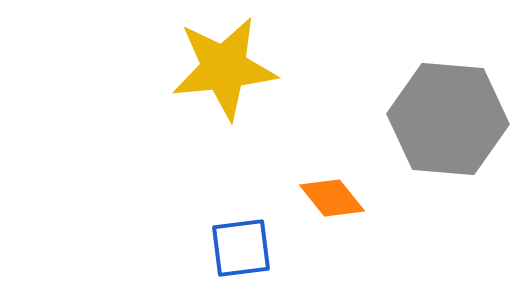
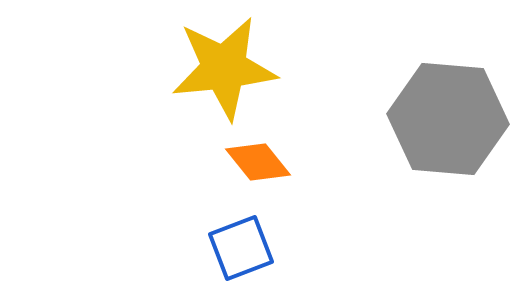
orange diamond: moved 74 px left, 36 px up
blue square: rotated 14 degrees counterclockwise
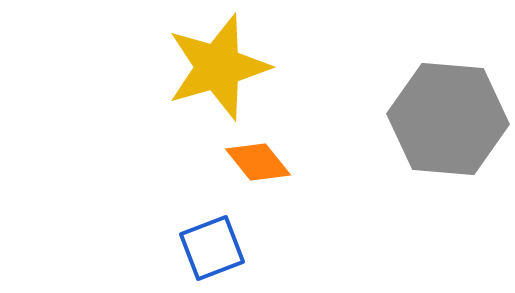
yellow star: moved 6 px left, 1 px up; rotated 10 degrees counterclockwise
blue square: moved 29 px left
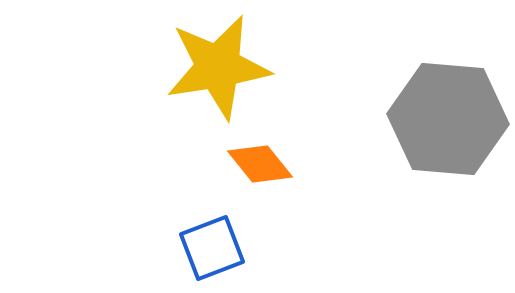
yellow star: rotated 7 degrees clockwise
orange diamond: moved 2 px right, 2 px down
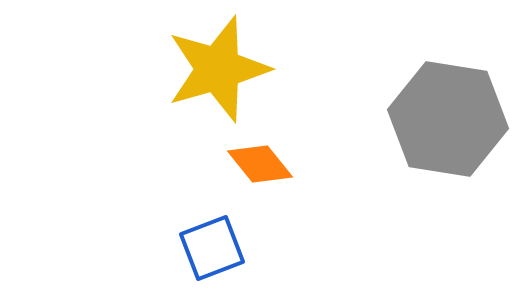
yellow star: moved 2 px down; rotated 7 degrees counterclockwise
gray hexagon: rotated 4 degrees clockwise
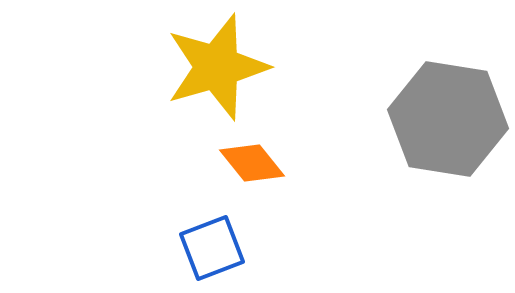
yellow star: moved 1 px left, 2 px up
orange diamond: moved 8 px left, 1 px up
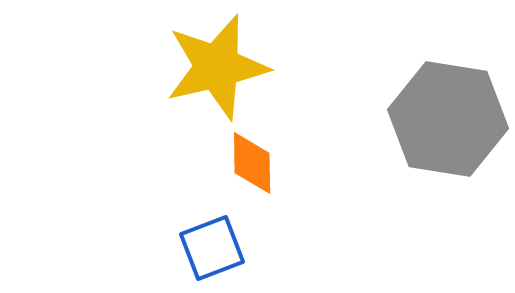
yellow star: rotated 3 degrees clockwise
orange diamond: rotated 38 degrees clockwise
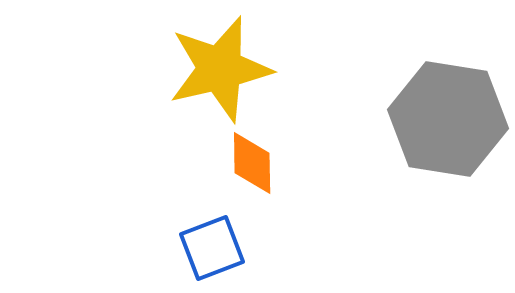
yellow star: moved 3 px right, 2 px down
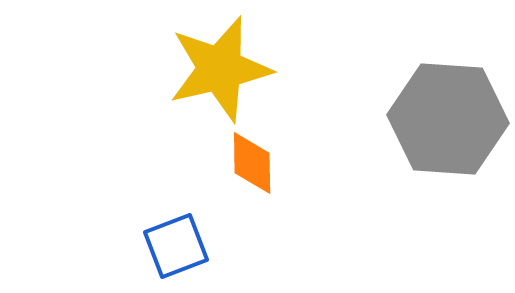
gray hexagon: rotated 5 degrees counterclockwise
blue square: moved 36 px left, 2 px up
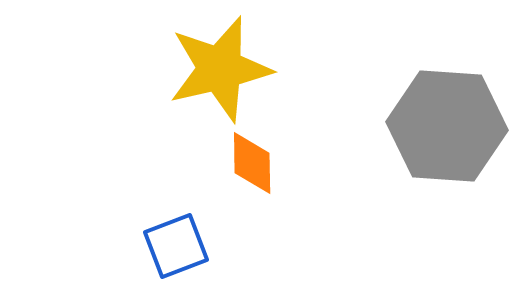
gray hexagon: moved 1 px left, 7 px down
